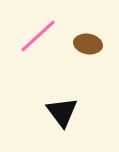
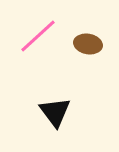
black triangle: moved 7 px left
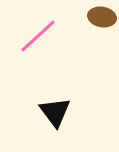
brown ellipse: moved 14 px right, 27 px up
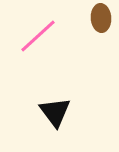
brown ellipse: moved 1 px left, 1 px down; rotated 76 degrees clockwise
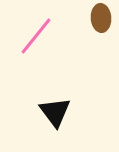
pink line: moved 2 px left; rotated 9 degrees counterclockwise
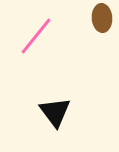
brown ellipse: moved 1 px right
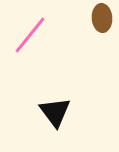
pink line: moved 6 px left, 1 px up
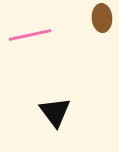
pink line: rotated 39 degrees clockwise
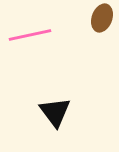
brown ellipse: rotated 24 degrees clockwise
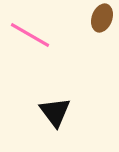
pink line: rotated 42 degrees clockwise
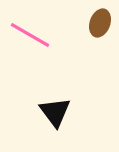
brown ellipse: moved 2 px left, 5 px down
